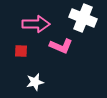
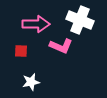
white cross: moved 3 px left, 2 px down
white star: moved 4 px left
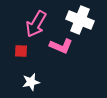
pink arrow: rotated 120 degrees clockwise
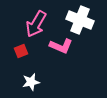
red square: rotated 24 degrees counterclockwise
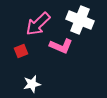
pink arrow: moved 2 px right; rotated 16 degrees clockwise
white star: moved 1 px right, 2 px down
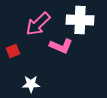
white cross: rotated 20 degrees counterclockwise
red square: moved 8 px left
white star: moved 1 px left; rotated 12 degrees clockwise
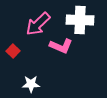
red square: rotated 24 degrees counterclockwise
